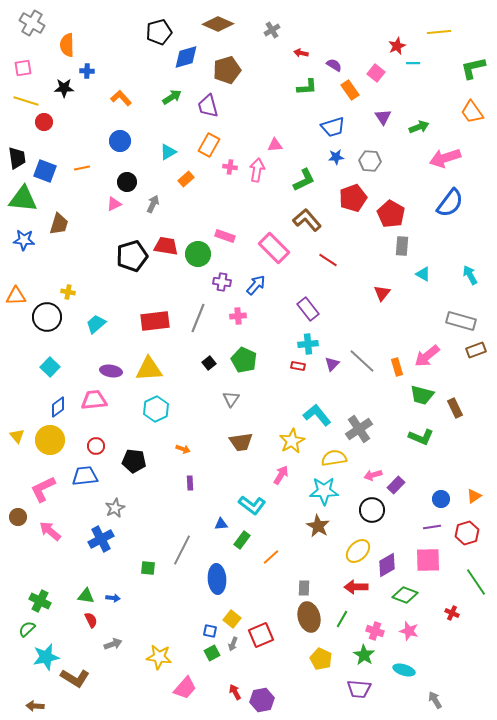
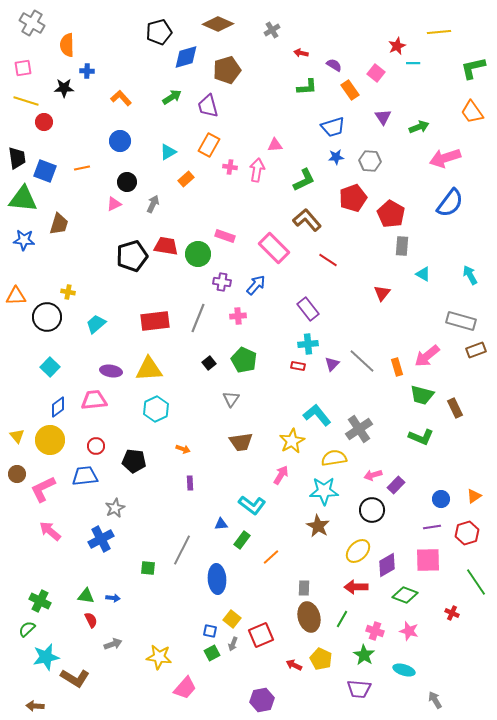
brown circle at (18, 517): moved 1 px left, 43 px up
red arrow at (235, 692): moved 59 px right, 27 px up; rotated 35 degrees counterclockwise
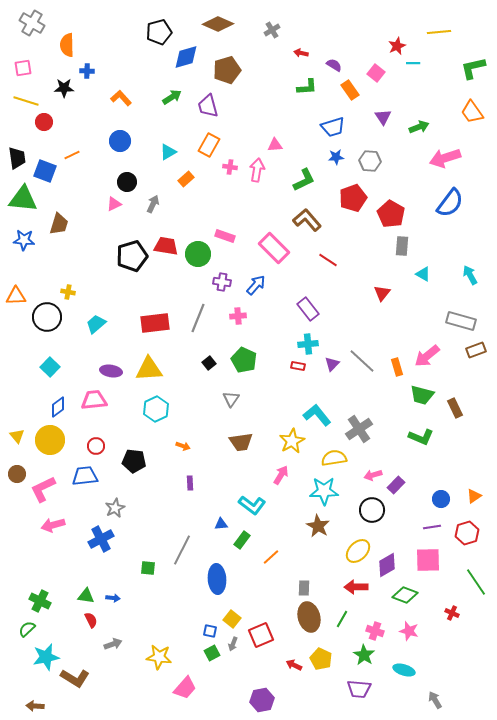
orange line at (82, 168): moved 10 px left, 13 px up; rotated 14 degrees counterclockwise
red rectangle at (155, 321): moved 2 px down
orange arrow at (183, 449): moved 3 px up
pink arrow at (50, 531): moved 3 px right, 6 px up; rotated 55 degrees counterclockwise
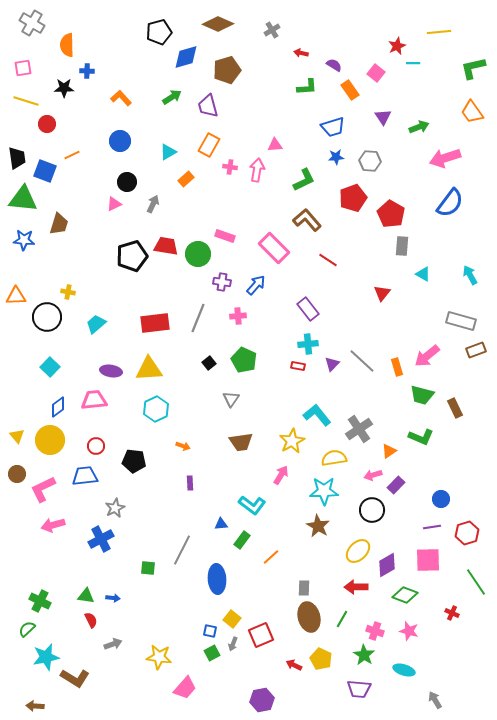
red circle at (44, 122): moved 3 px right, 2 px down
orange triangle at (474, 496): moved 85 px left, 45 px up
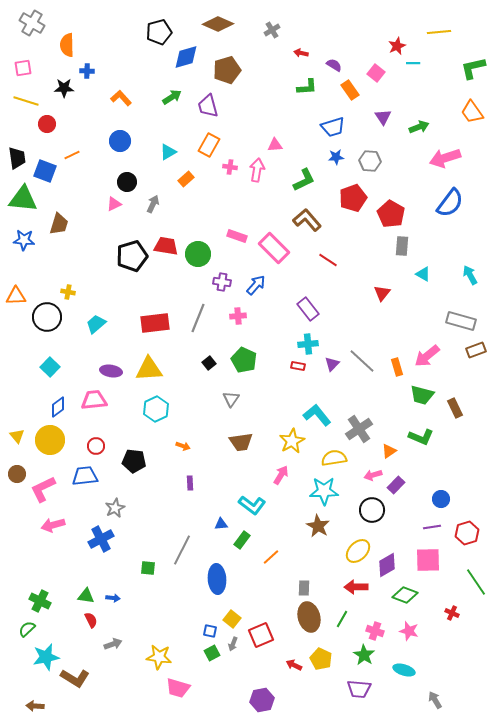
pink rectangle at (225, 236): moved 12 px right
pink trapezoid at (185, 688): moved 7 px left; rotated 65 degrees clockwise
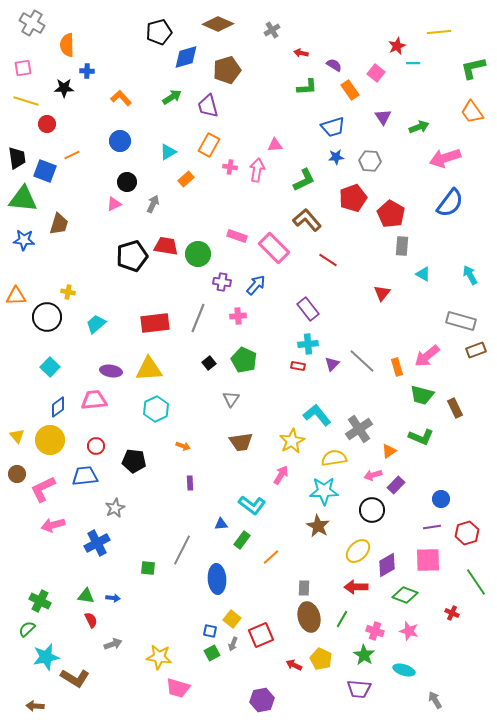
blue cross at (101, 539): moved 4 px left, 4 px down
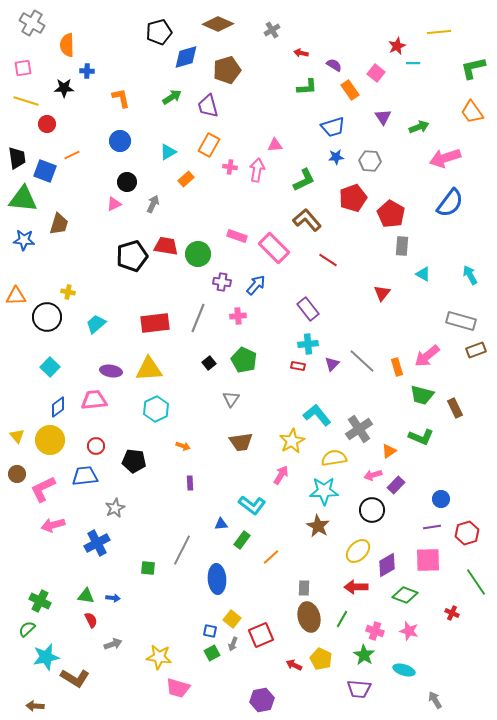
orange L-shape at (121, 98): rotated 30 degrees clockwise
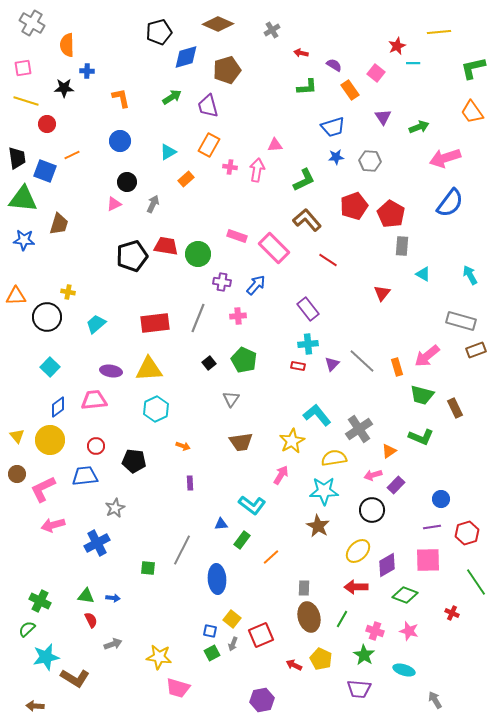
red pentagon at (353, 198): moved 1 px right, 8 px down
